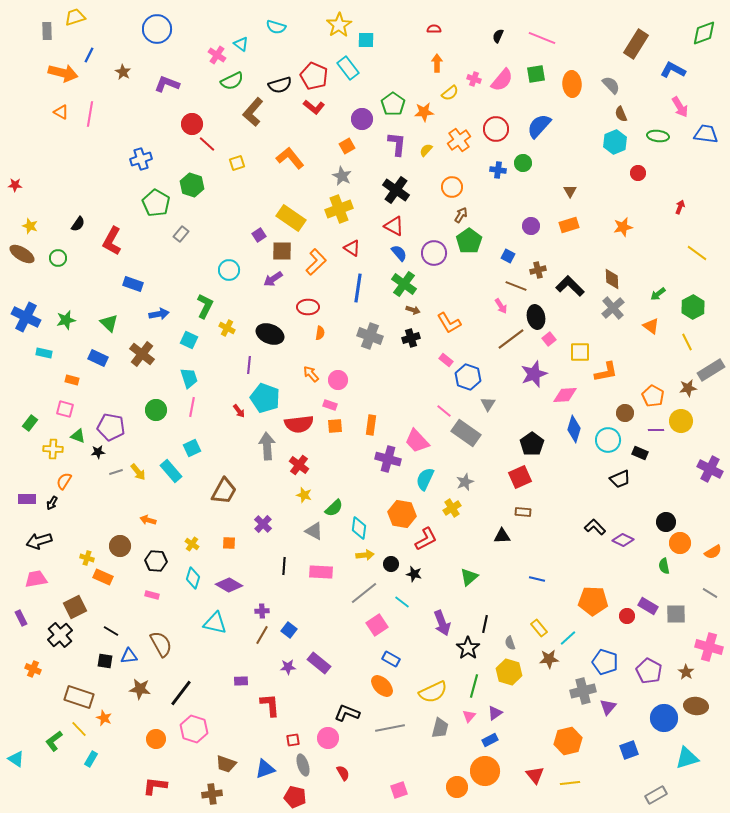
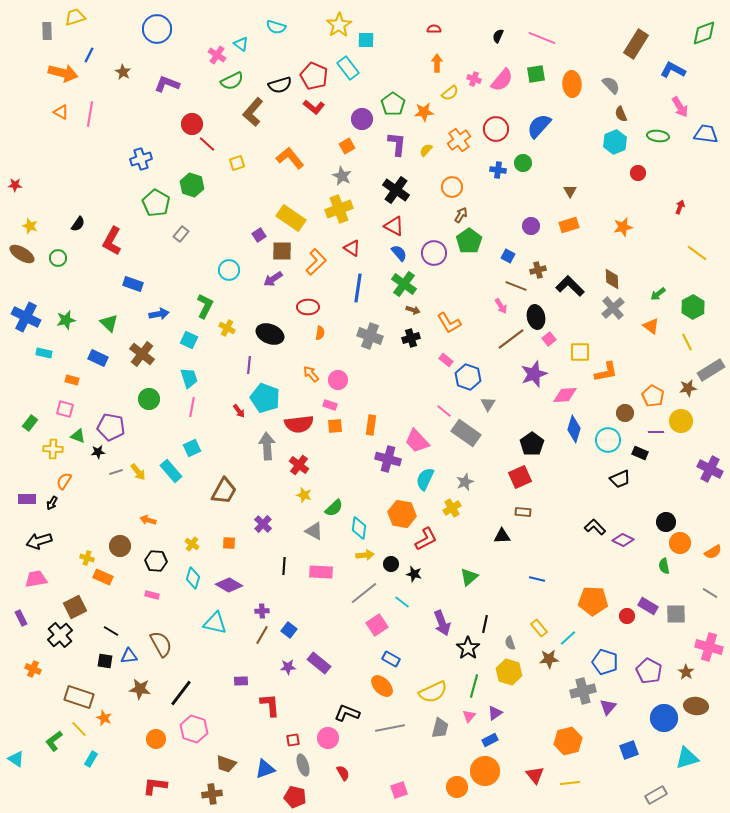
green circle at (156, 410): moved 7 px left, 11 px up
purple line at (656, 430): moved 2 px down
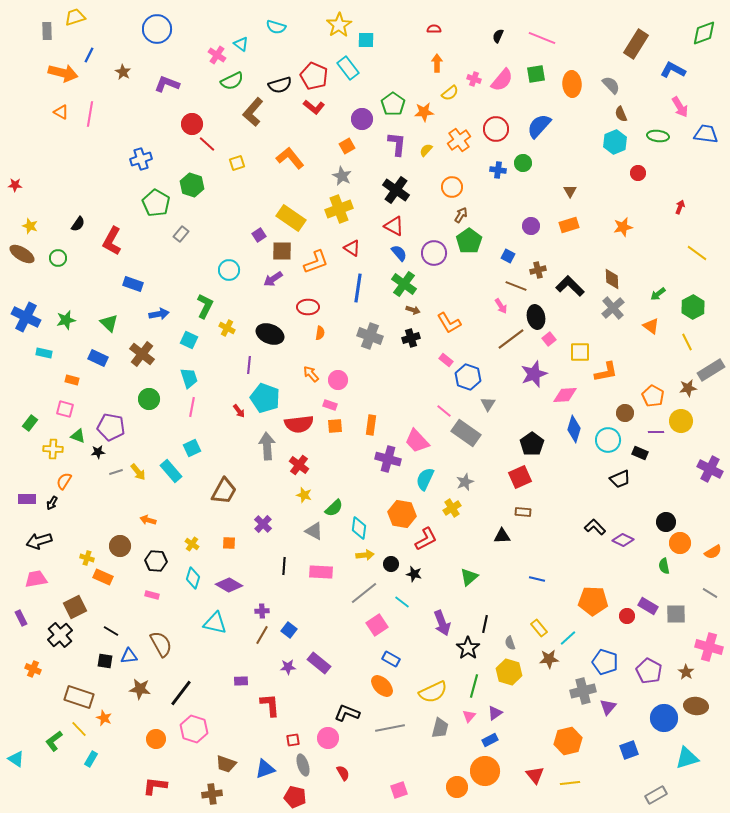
orange L-shape at (316, 262): rotated 24 degrees clockwise
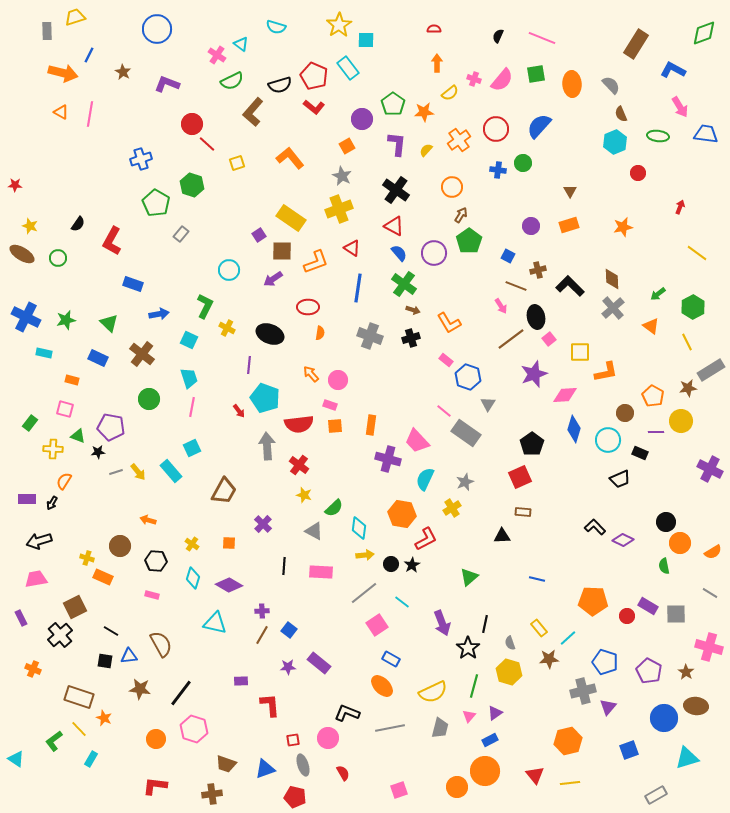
black star at (414, 574): moved 2 px left, 9 px up; rotated 28 degrees clockwise
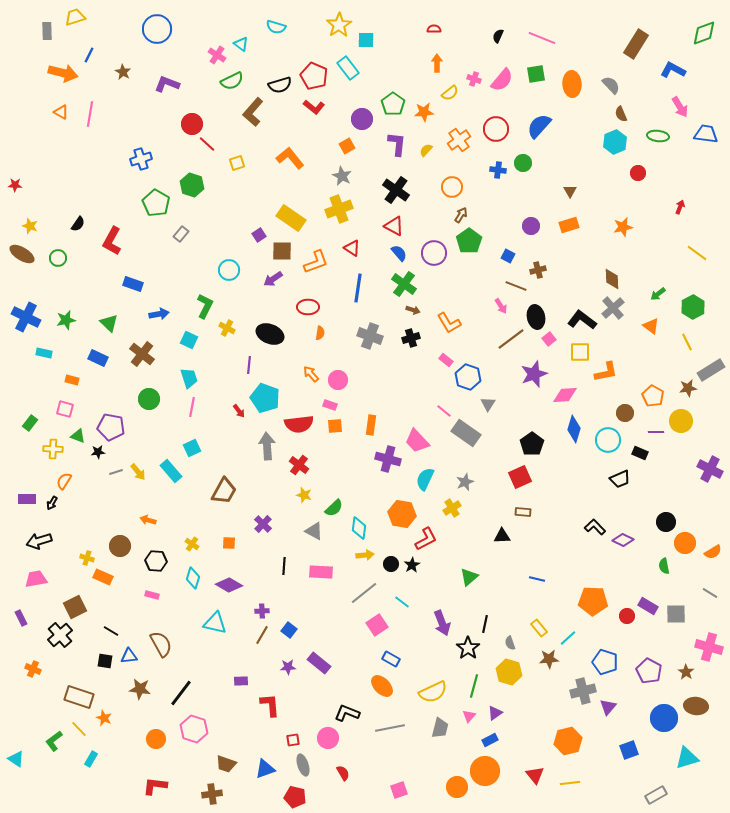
black L-shape at (570, 286): moved 12 px right, 34 px down; rotated 8 degrees counterclockwise
orange circle at (680, 543): moved 5 px right
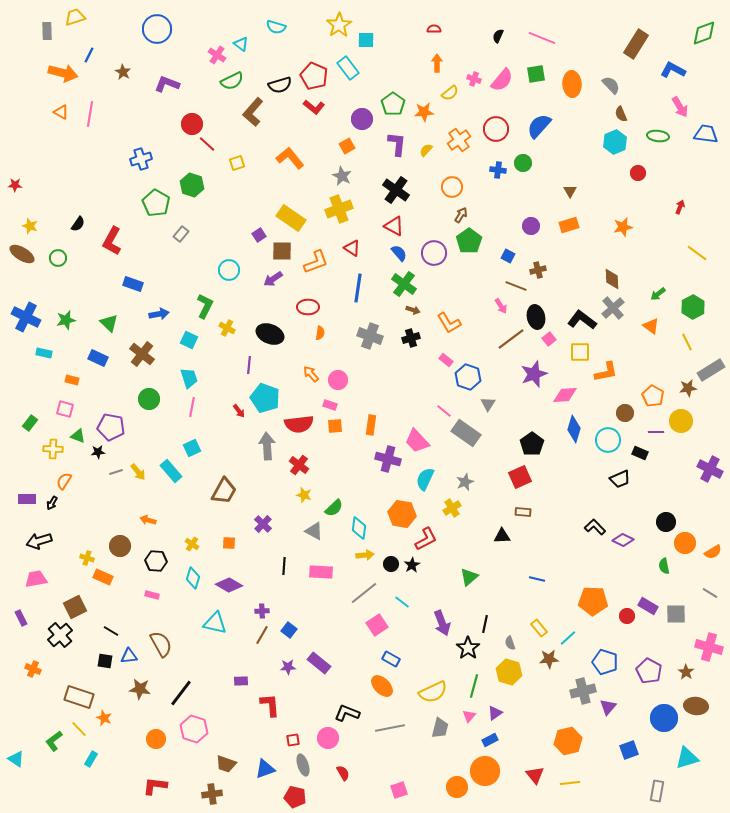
gray rectangle at (656, 795): moved 1 px right, 4 px up; rotated 50 degrees counterclockwise
